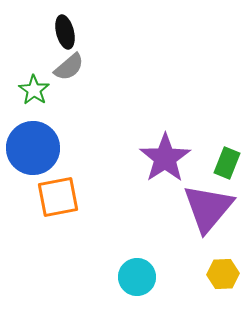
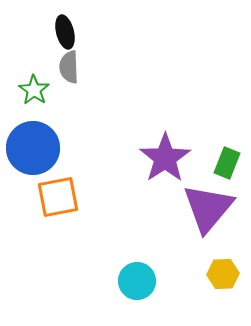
gray semicircle: rotated 128 degrees clockwise
cyan circle: moved 4 px down
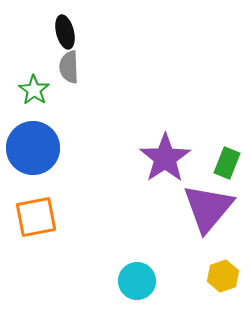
orange square: moved 22 px left, 20 px down
yellow hexagon: moved 2 px down; rotated 16 degrees counterclockwise
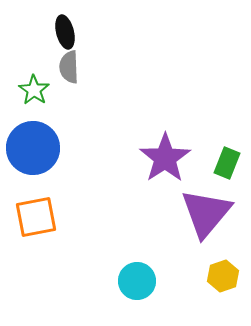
purple triangle: moved 2 px left, 5 px down
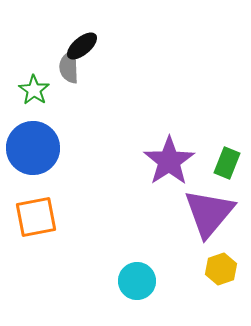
black ellipse: moved 17 px right, 14 px down; rotated 64 degrees clockwise
purple star: moved 4 px right, 3 px down
purple triangle: moved 3 px right
yellow hexagon: moved 2 px left, 7 px up
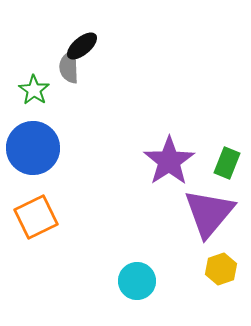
orange square: rotated 15 degrees counterclockwise
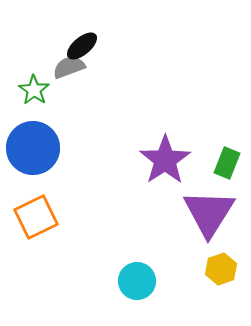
gray semicircle: rotated 72 degrees clockwise
purple star: moved 4 px left, 1 px up
purple triangle: rotated 8 degrees counterclockwise
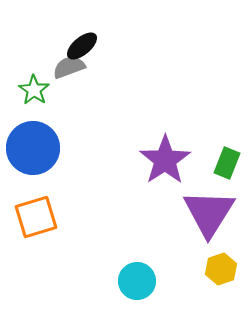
orange square: rotated 9 degrees clockwise
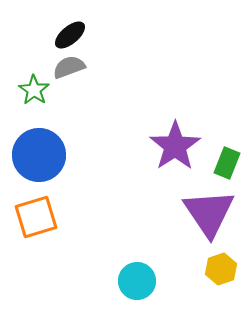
black ellipse: moved 12 px left, 11 px up
blue circle: moved 6 px right, 7 px down
purple star: moved 10 px right, 14 px up
purple triangle: rotated 6 degrees counterclockwise
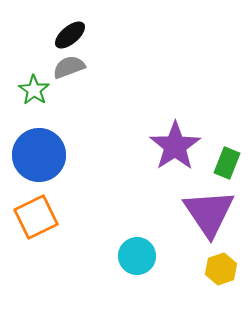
orange square: rotated 9 degrees counterclockwise
cyan circle: moved 25 px up
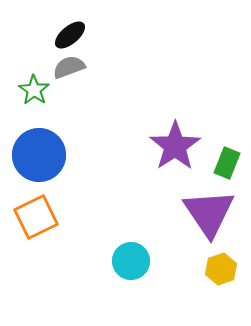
cyan circle: moved 6 px left, 5 px down
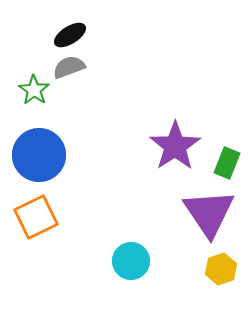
black ellipse: rotated 8 degrees clockwise
